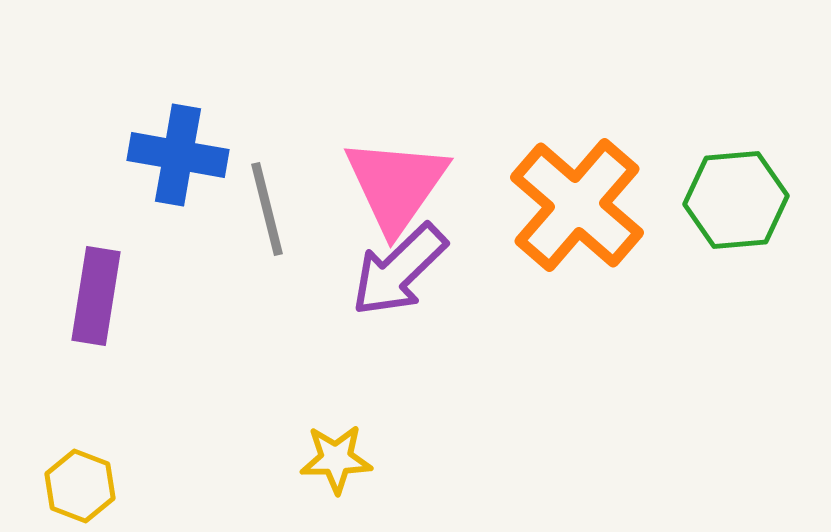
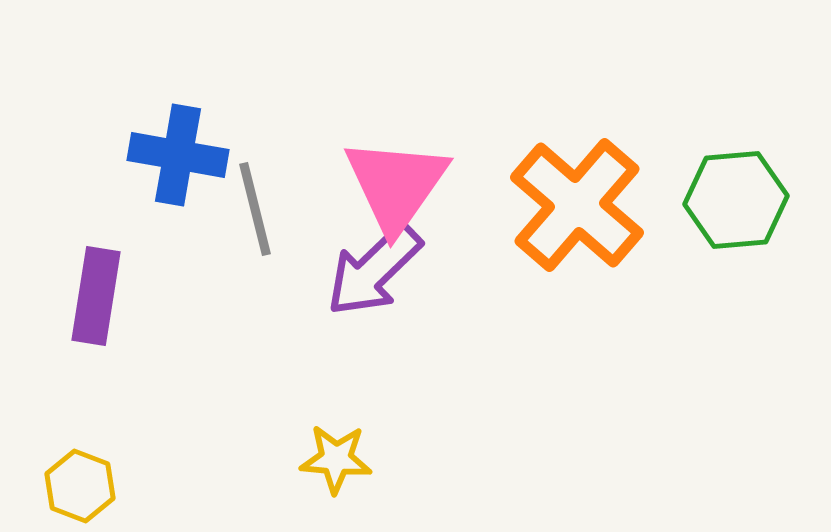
gray line: moved 12 px left
purple arrow: moved 25 px left
yellow star: rotated 6 degrees clockwise
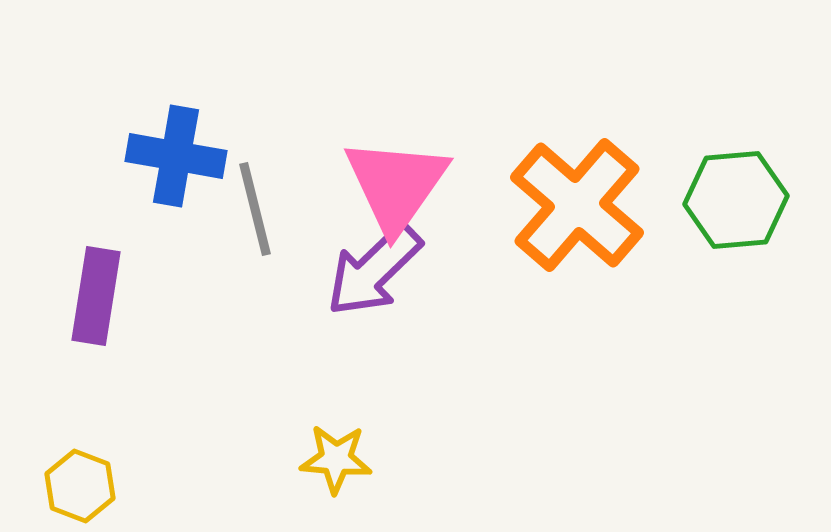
blue cross: moved 2 px left, 1 px down
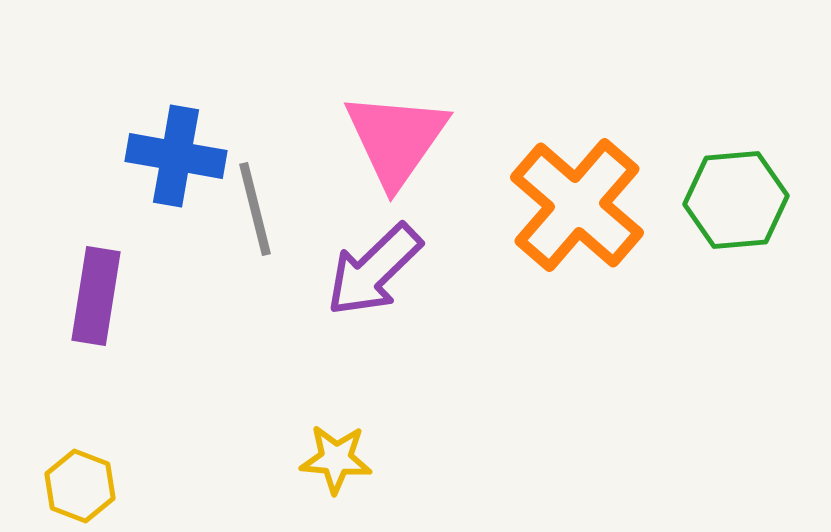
pink triangle: moved 46 px up
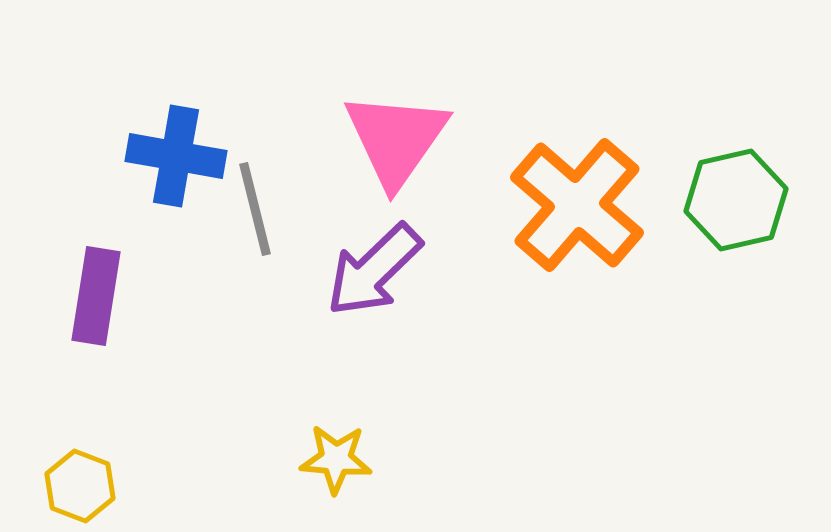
green hexagon: rotated 8 degrees counterclockwise
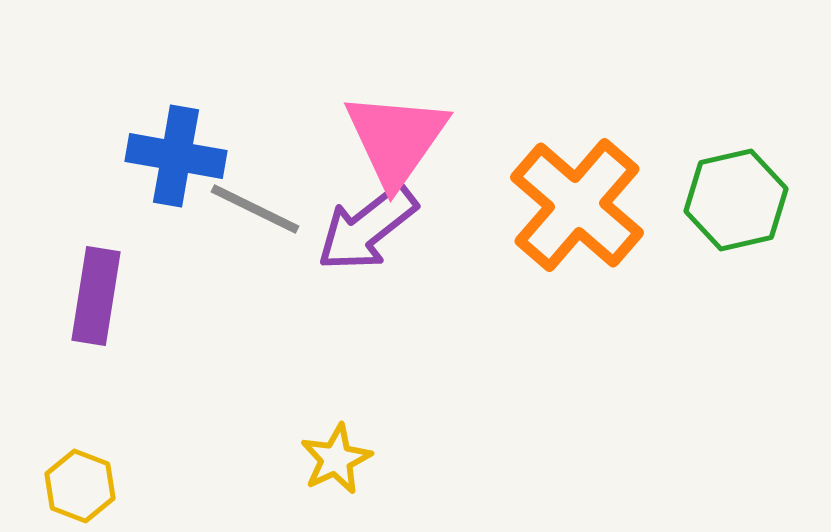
gray line: rotated 50 degrees counterclockwise
purple arrow: moved 7 px left, 42 px up; rotated 6 degrees clockwise
yellow star: rotated 30 degrees counterclockwise
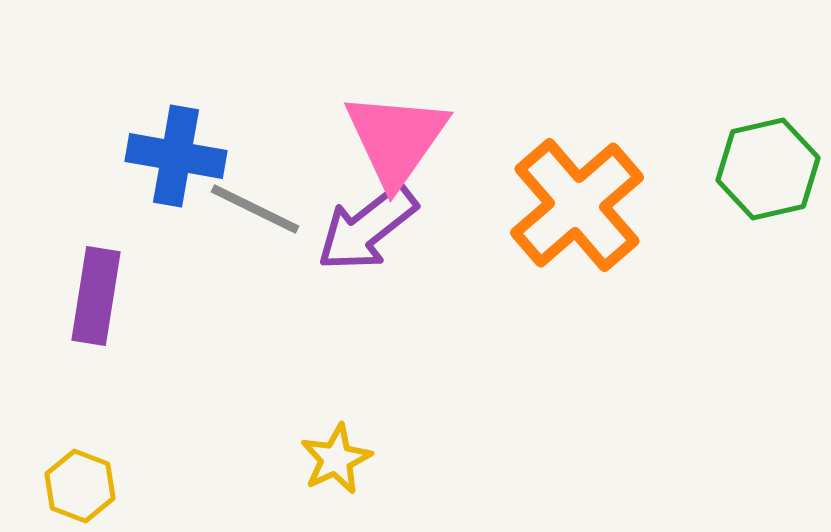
green hexagon: moved 32 px right, 31 px up
orange cross: rotated 8 degrees clockwise
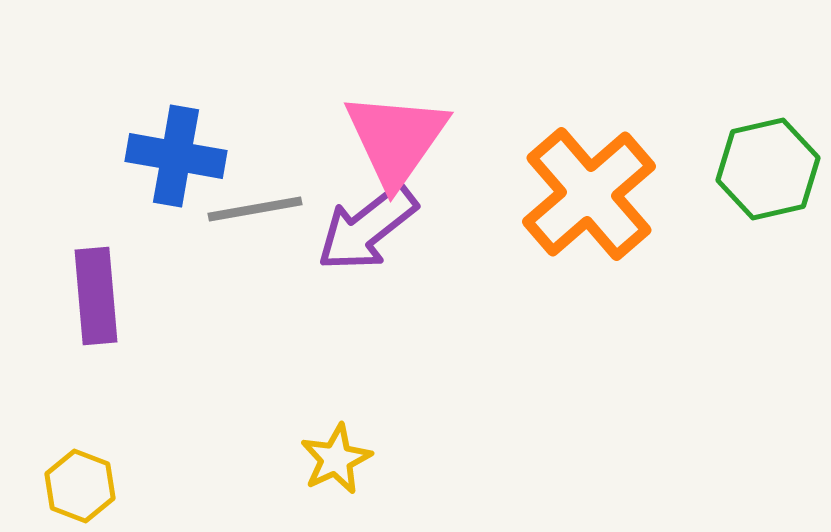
orange cross: moved 12 px right, 11 px up
gray line: rotated 36 degrees counterclockwise
purple rectangle: rotated 14 degrees counterclockwise
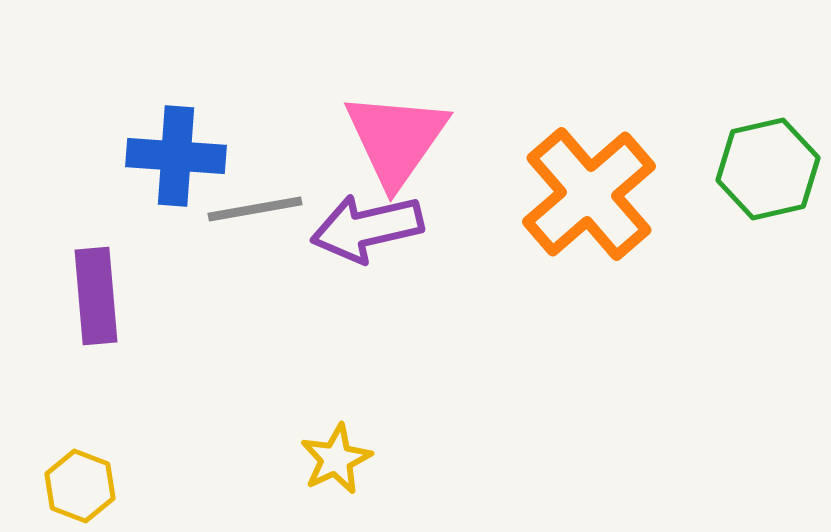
blue cross: rotated 6 degrees counterclockwise
purple arrow: rotated 25 degrees clockwise
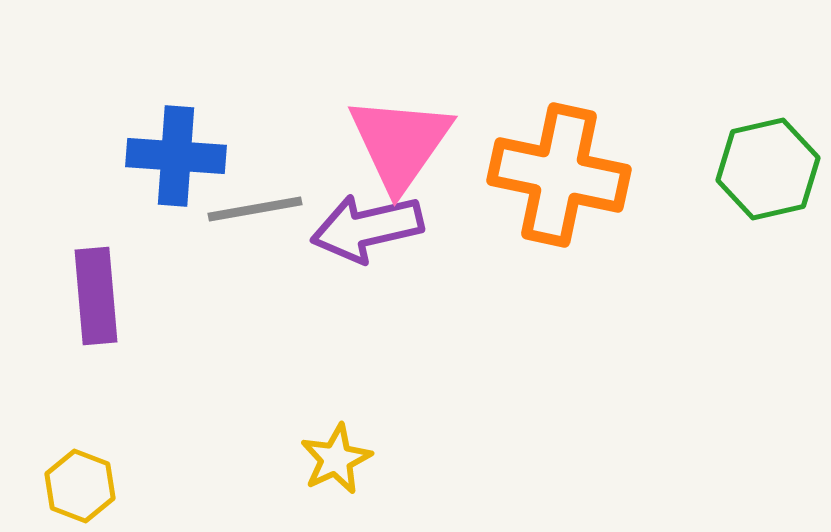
pink triangle: moved 4 px right, 4 px down
orange cross: moved 30 px left, 19 px up; rotated 37 degrees counterclockwise
